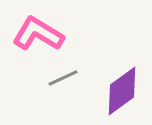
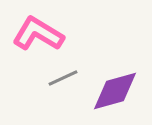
purple diamond: moved 7 px left; rotated 21 degrees clockwise
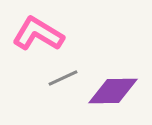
purple diamond: moved 2 px left; rotated 15 degrees clockwise
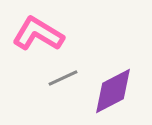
purple diamond: rotated 27 degrees counterclockwise
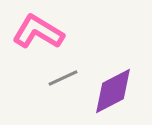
pink L-shape: moved 2 px up
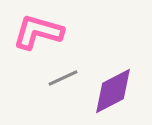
pink L-shape: rotated 15 degrees counterclockwise
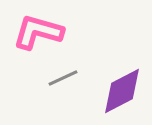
purple diamond: moved 9 px right
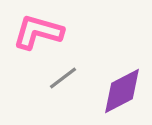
gray line: rotated 12 degrees counterclockwise
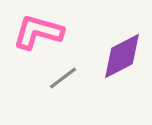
purple diamond: moved 35 px up
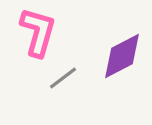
pink L-shape: rotated 90 degrees clockwise
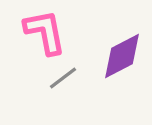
pink L-shape: moved 7 px right; rotated 27 degrees counterclockwise
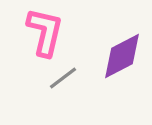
pink L-shape: rotated 24 degrees clockwise
